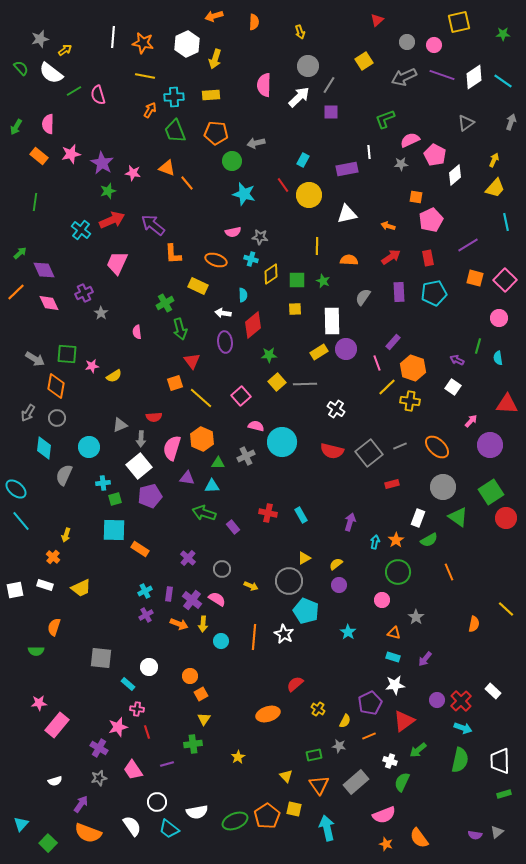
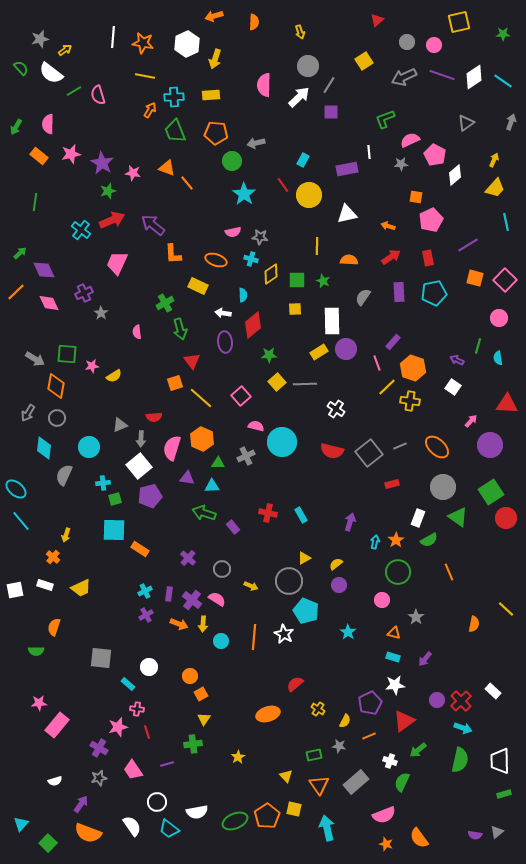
cyan star at (244, 194): rotated 20 degrees clockwise
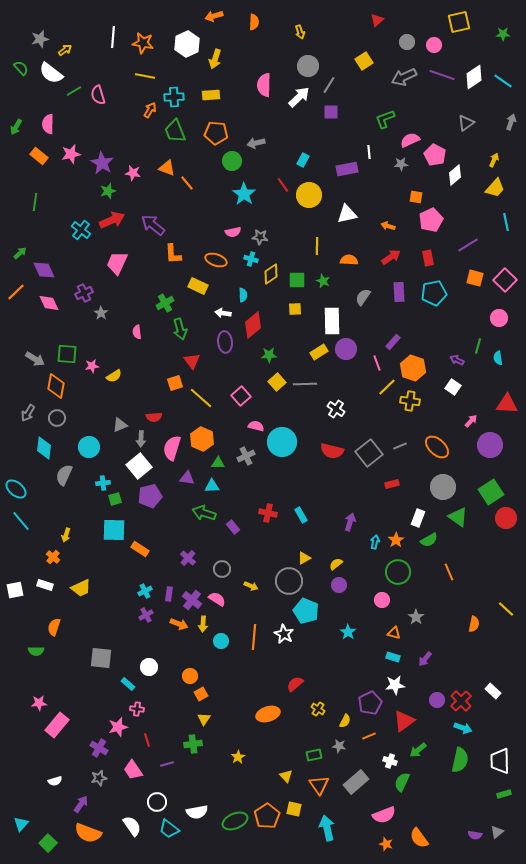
red line at (147, 732): moved 8 px down
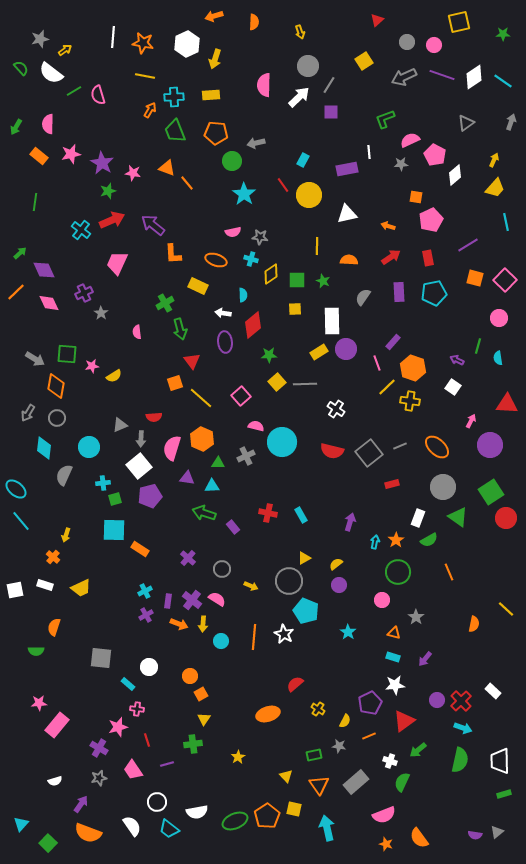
pink arrow at (471, 421): rotated 16 degrees counterclockwise
purple rectangle at (169, 594): moved 1 px left, 7 px down
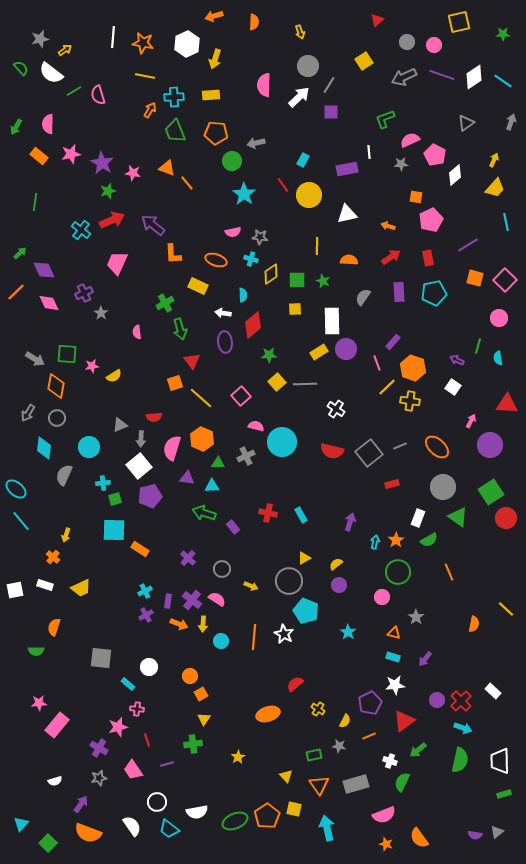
pink circle at (382, 600): moved 3 px up
gray rectangle at (356, 782): moved 2 px down; rotated 25 degrees clockwise
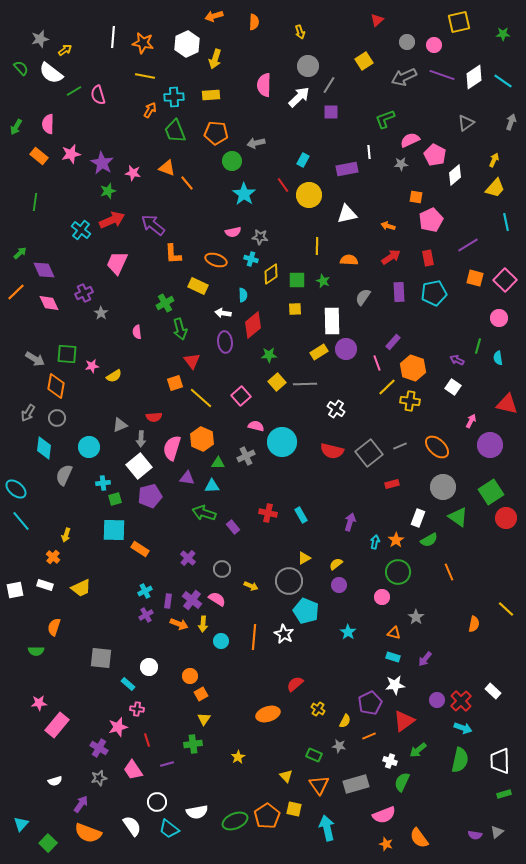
red triangle at (507, 404): rotated 10 degrees clockwise
green rectangle at (314, 755): rotated 35 degrees clockwise
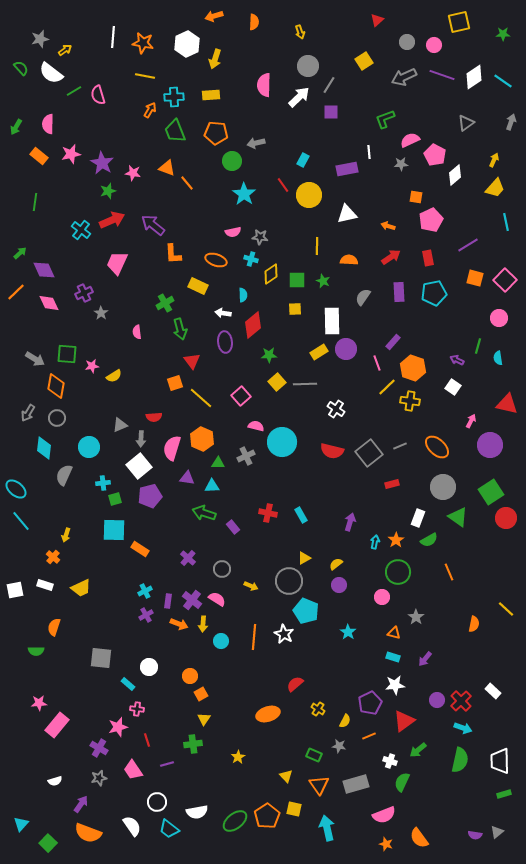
green ellipse at (235, 821): rotated 15 degrees counterclockwise
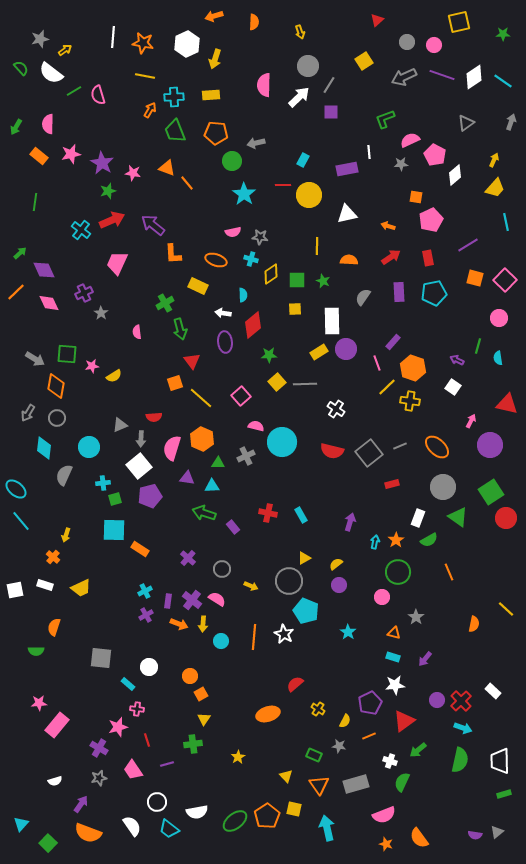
red line at (283, 185): rotated 56 degrees counterclockwise
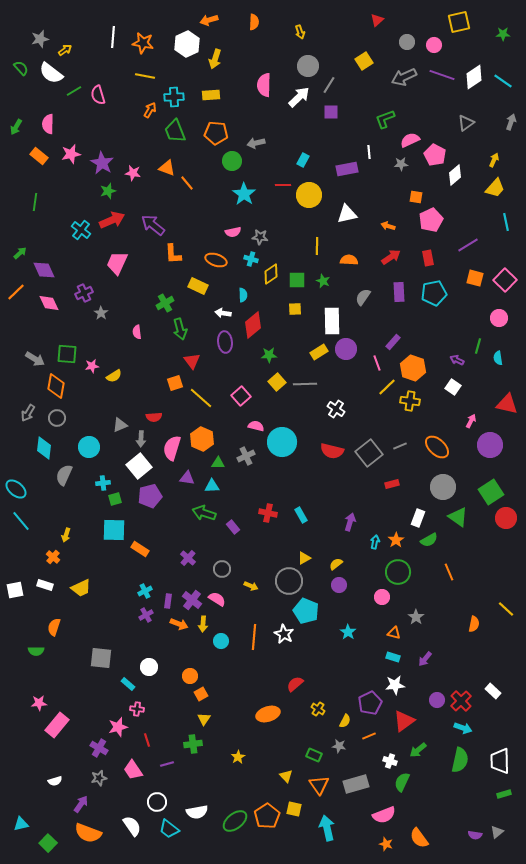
orange arrow at (214, 16): moved 5 px left, 4 px down
cyan triangle at (21, 824): rotated 35 degrees clockwise
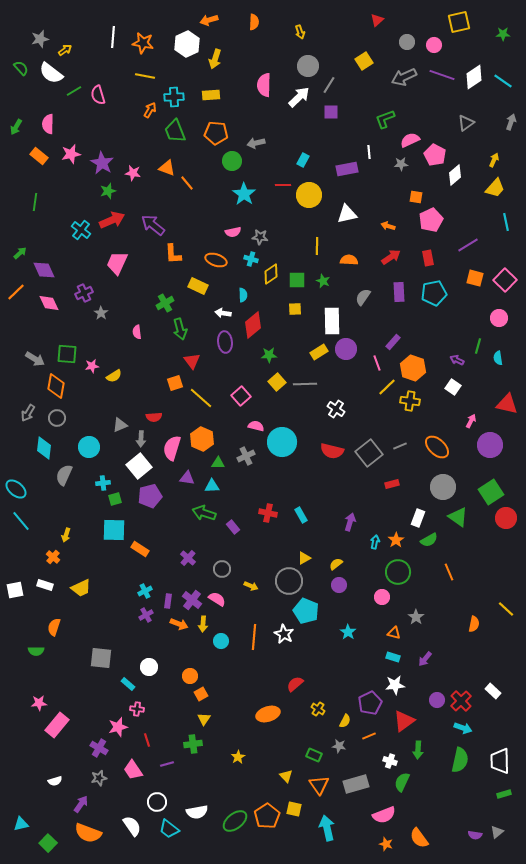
green arrow at (418, 750): rotated 48 degrees counterclockwise
